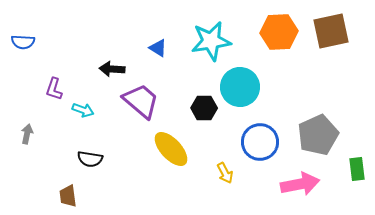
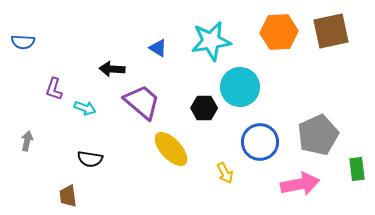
purple trapezoid: moved 1 px right, 1 px down
cyan arrow: moved 2 px right, 2 px up
gray arrow: moved 7 px down
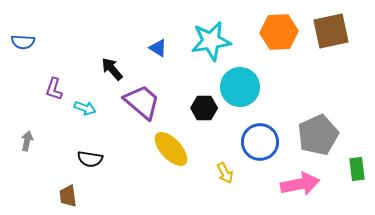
black arrow: rotated 45 degrees clockwise
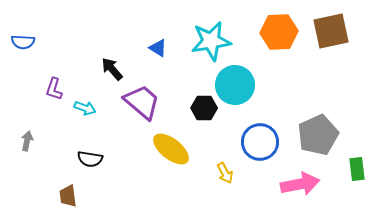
cyan circle: moved 5 px left, 2 px up
yellow ellipse: rotated 9 degrees counterclockwise
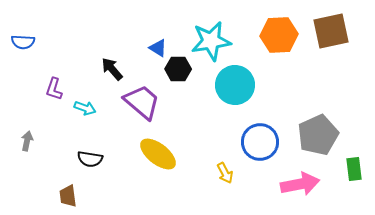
orange hexagon: moved 3 px down
black hexagon: moved 26 px left, 39 px up
yellow ellipse: moved 13 px left, 5 px down
green rectangle: moved 3 px left
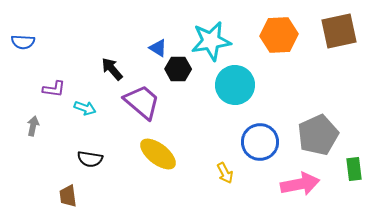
brown square: moved 8 px right
purple L-shape: rotated 100 degrees counterclockwise
gray arrow: moved 6 px right, 15 px up
